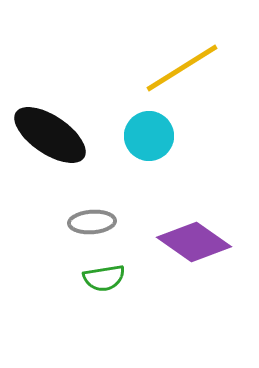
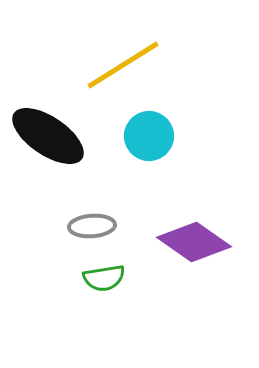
yellow line: moved 59 px left, 3 px up
black ellipse: moved 2 px left, 1 px down
gray ellipse: moved 4 px down
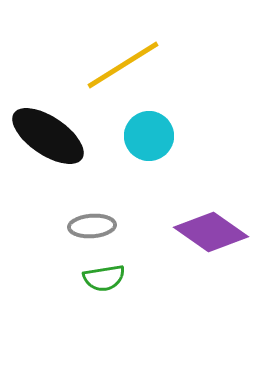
purple diamond: moved 17 px right, 10 px up
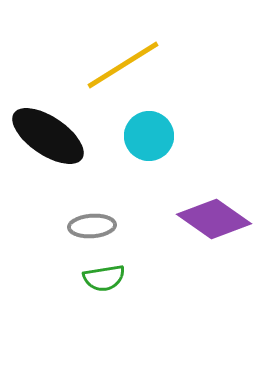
purple diamond: moved 3 px right, 13 px up
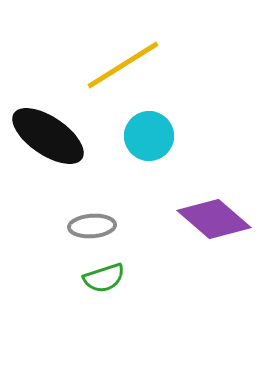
purple diamond: rotated 6 degrees clockwise
green semicircle: rotated 9 degrees counterclockwise
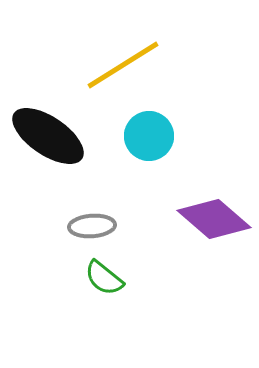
green semicircle: rotated 57 degrees clockwise
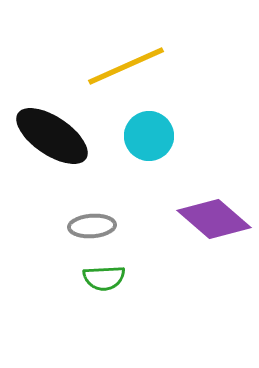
yellow line: moved 3 px right, 1 px down; rotated 8 degrees clockwise
black ellipse: moved 4 px right
green semicircle: rotated 42 degrees counterclockwise
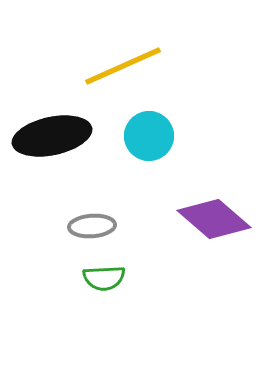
yellow line: moved 3 px left
black ellipse: rotated 46 degrees counterclockwise
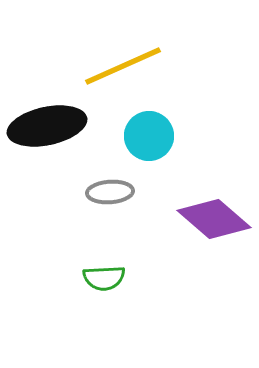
black ellipse: moved 5 px left, 10 px up
gray ellipse: moved 18 px right, 34 px up
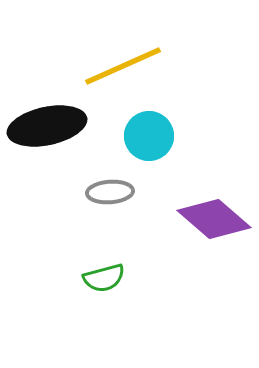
green semicircle: rotated 12 degrees counterclockwise
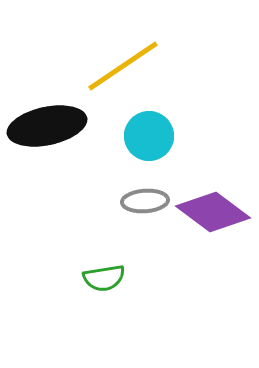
yellow line: rotated 10 degrees counterclockwise
gray ellipse: moved 35 px right, 9 px down
purple diamond: moved 1 px left, 7 px up; rotated 4 degrees counterclockwise
green semicircle: rotated 6 degrees clockwise
